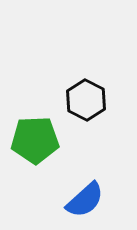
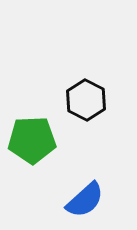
green pentagon: moved 3 px left
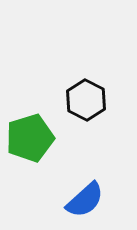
green pentagon: moved 2 px left, 2 px up; rotated 15 degrees counterclockwise
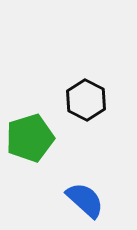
blue semicircle: rotated 96 degrees counterclockwise
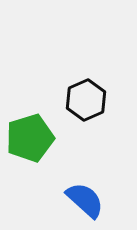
black hexagon: rotated 9 degrees clockwise
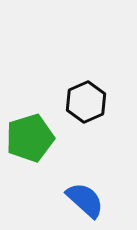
black hexagon: moved 2 px down
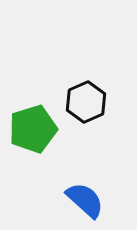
green pentagon: moved 3 px right, 9 px up
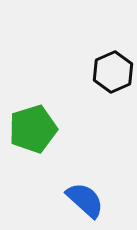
black hexagon: moved 27 px right, 30 px up
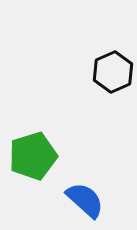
green pentagon: moved 27 px down
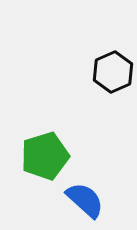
green pentagon: moved 12 px right
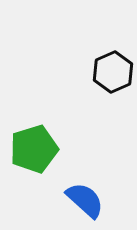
green pentagon: moved 11 px left, 7 px up
